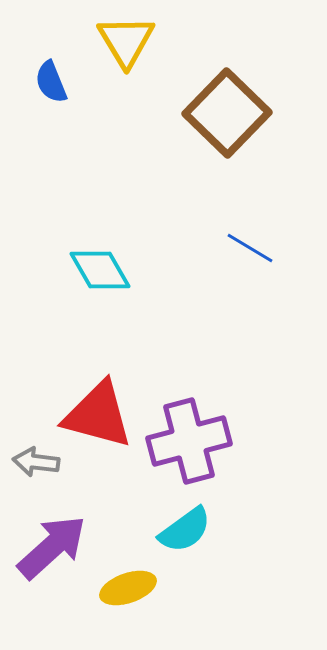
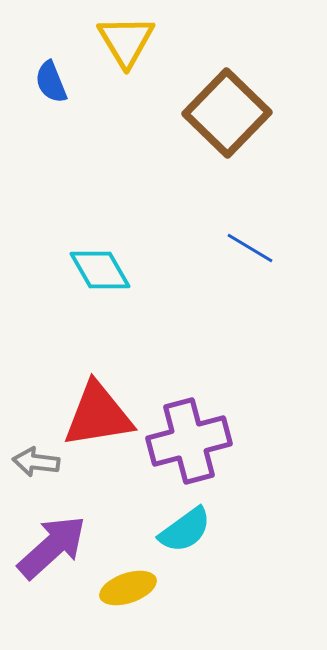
red triangle: rotated 24 degrees counterclockwise
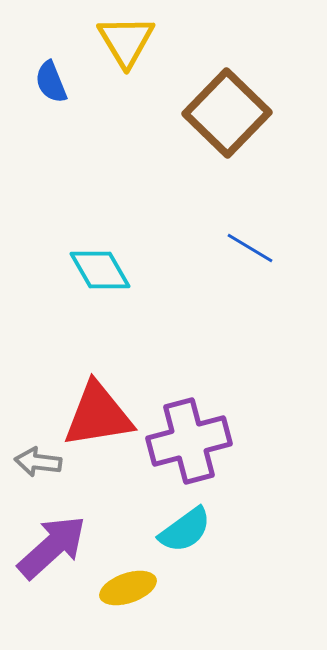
gray arrow: moved 2 px right
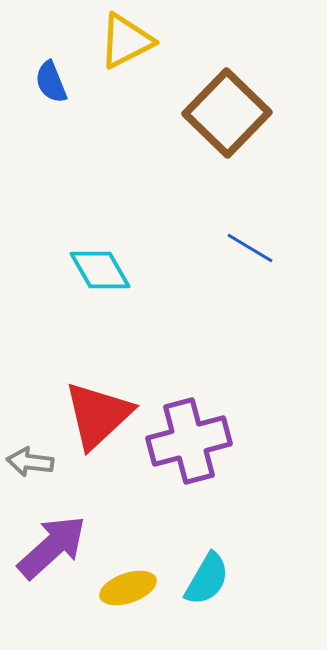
yellow triangle: rotated 34 degrees clockwise
red triangle: rotated 34 degrees counterclockwise
gray arrow: moved 8 px left
cyan semicircle: moved 22 px right, 49 px down; rotated 24 degrees counterclockwise
